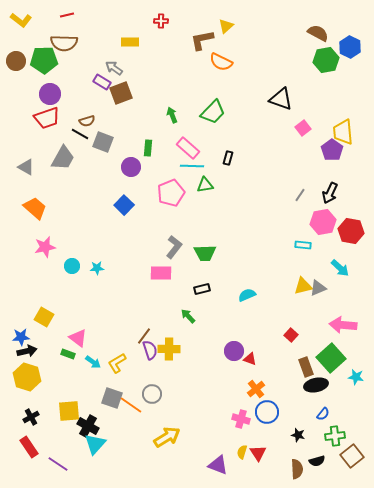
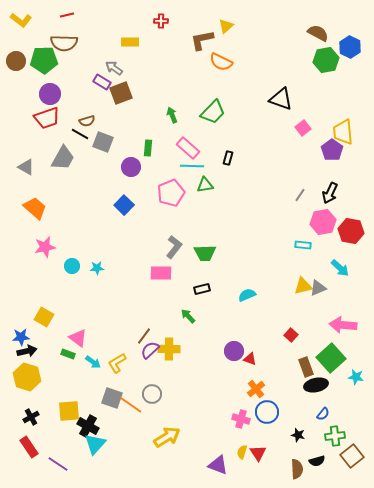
purple semicircle at (150, 350): rotated 114 degrees counterclockwise
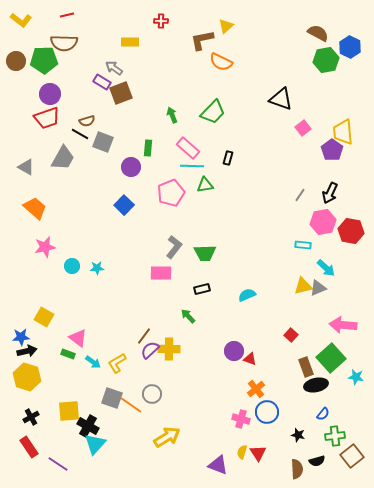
cyan arrow at (340, 268): moved 14 px left
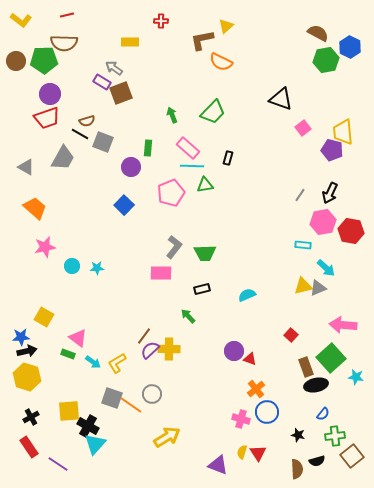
purple pentagon at (332, 150): rotated 20 degrees counterclockwise
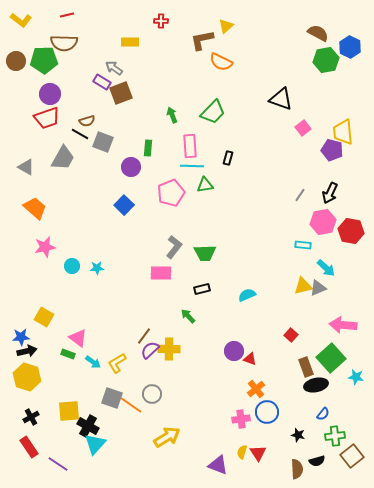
pink rectangle at (188, 148): moved 2 px right, 2 px up; rotated 45 degrees clockwise
pink cross at (241, 419): rotated 24 degrees counterclockwise
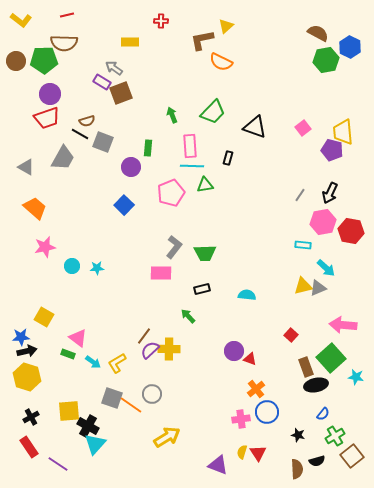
black triangle at (281, 99): moved 26 px left, 28 px down
cyan semicircle at (247, 295): rotated 30 degrees clockwise
green cross at (335, 436): rotated 24 degrees counterclockwise
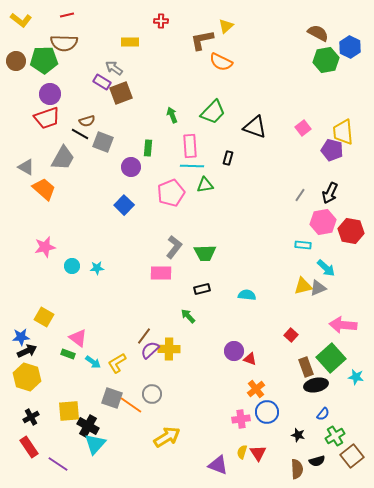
orange trapezoid at (35, 208): moved 9 px right, 19 px up
black arrow at (27, 351): rotated 12 degrees counterclockwise
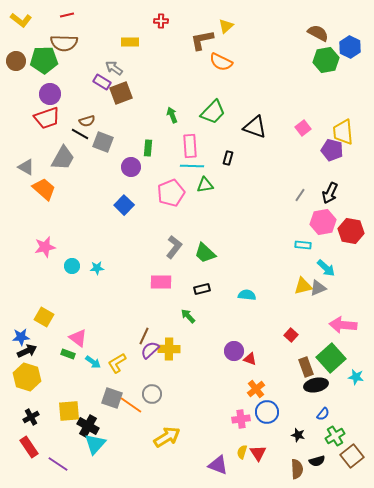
green trapezoid at (205, 253): rotated 45 degrees clockwise
pink rectangle at (161, 273): moved 9 px down
brown line at (144, 336): rotated 12 degrees counterclockwise
